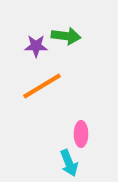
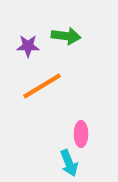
purple star: moved 8 px left
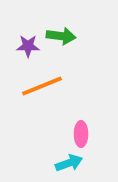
green arrow: moved 5 px left
orange line: rotated 9 degrees clockwise
cyan arrow: rotated 88 degrees counterclockwise
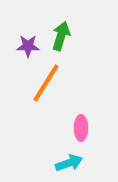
green arrow: rotated 80 degrees counterclockwise
orange line: moved 4 px right, 3 px up; rotated 36 degrees counterclockwise
pink ellipse: moved 6 px up
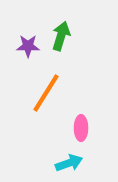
orange line: moved 10 px down
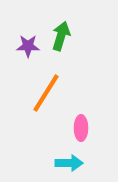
cyan arrow: rotated 20 degrees clockwise
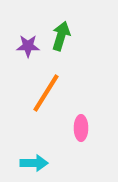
cyan arrow: moved 35 px left
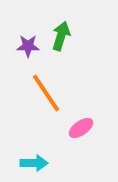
orange line: rotated 66 degrees counterclockwise
pink ellipse: rotated 55 degrees clockwise
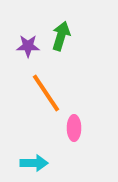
pink ellipse: moved 7 px left; rotated 55 degrees counterclockwise
